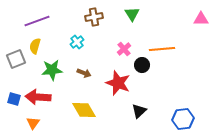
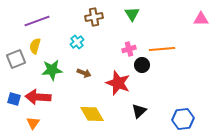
pink cross: moved 5 px right; rotated 24 degrees clockwise
yellow diamond: moved 8 px right, 4 px down
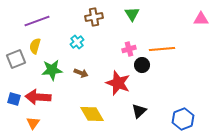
brown arrow: moved 3 px left
blue hexagon: rotated 15 degrees counterclockwise
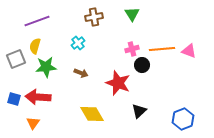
pink triangle: moved 12 px left, 32 px down; rotated 21 degrees clockwise
cyan cross: moved 1 px right, 1 px down
pink cross: moved 3 px right
green star: moved 6 px left, 3 px up
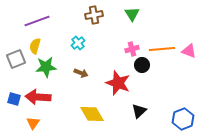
brown cross: moved 2 px up
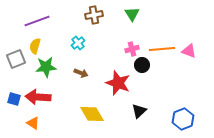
orange triangle: rotated 32 degrees counterclockwise
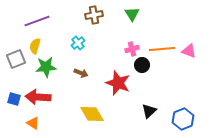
black triangle: moved 10 px right
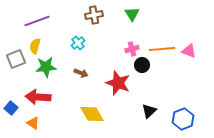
blue square: moved 3 px left, 9 px down; rotated 24 degrees clockwise
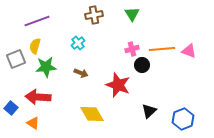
red star: moved 2 px down
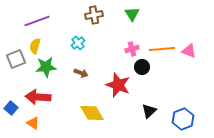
black circle: moved 2 px down
yellow diamond: moved 1 px up
